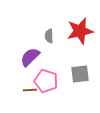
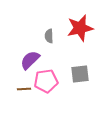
red star: moved 3 px up
purple semicircle: moved 3 px down
pink pentagon: rotated 25 degrees counterclockwise
brown line: moved 6 px left, 1 px up
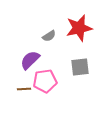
red star: moved 1 px left
gray semicircle: rotated 120 degrees counterclockwise
gray square: moved 7 px up
pink pentagon: moved 1 px left
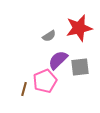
purple semicircle: moved 28 px right
pink pentagon: rotated 15 degrees counterclockwise
brown line: rotated 72 degrees counterclockwise
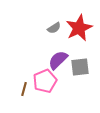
red star: rotated 12 degrees counterclockwise
gray semicircle: moved 5 px right, 8 px up
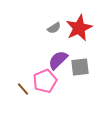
brown line: moved 1 px left; rotated 56 degrees counterclockwise
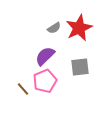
purple semicircle: moved 13 px left, 4 px up
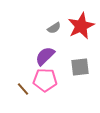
red star: moved 2 px right, 2 px up
pink pentagon: moved 1 px up; rotated 25 degrees clockwise
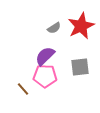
pink pentagon: moved 4 px up
